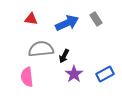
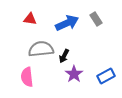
red triangle: moved 1 px left
blue rectangle: moved 1 px right, 2 px down
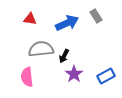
gray rectangle: moved 3 px up
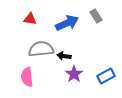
black arrow: rotated 72 degrees clockwise
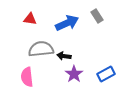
gray rectangle: moved 1 px right
blue rectangle: moved 2 px up
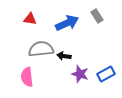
purple star: moved 6 px right; rotated 18 degrees counterclockwise
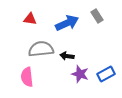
black arrow: moved 3 px right
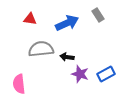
gray rectangle: moved 1 px right, 1 px up
black arrow: moved 1 px down
pink semicircle: moved 8 px left, 7 px down
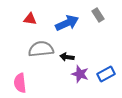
pink semicircle: moved 1 px right, 1 px up
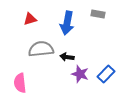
gray rectangle: moved 1 px up; rotated 48 degrees counterclockwise
red triangle: rotated 24 degrees counterclockwise
blue arrow: rotated 125 degrees clockwise
blue rectangle: rotated 18 degrees counterclockwise
